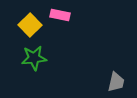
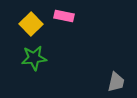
pink rectangle: moved 4 px right, 1 px down
yellow square: moved 1 px right, 1 px up
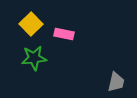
pink rectangle: moved 18 px down
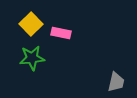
pink rectangle: moved 3 px left, 1 px up
green star: moved 2 px left
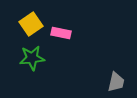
yellow square: rotated 10 degrees clockwise
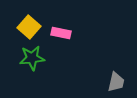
yellow square: moved 2 px left, 3 px down; rotated 15 degrees counterclockwise
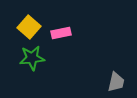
pink rectangle: rotated 24 degrees counterclockwise
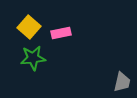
green star: moved 1 px right
gray trapezoid: moved 6 px right
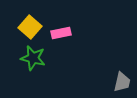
yellow square: moved 1 px right
green star: rotated 20 degrees clockwise
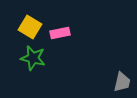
yellow square: rotated 10 degrees counterclockwise
pink rectangle: moved 1 px left
